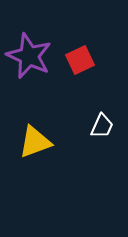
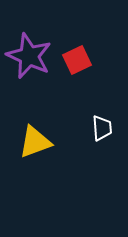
red square: moved 3 px left
white trapezoid: moved 2 px down; rotated 28 degrees counterclockwise
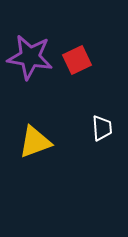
purple star: moved 1 px right, 1 px down; rotated 15 degrees counterclockwise
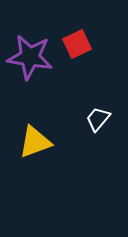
red square: moved 16 px up
white trapezoid: moved 4 px left, 9 px up; rotated 136 degrees counterclockwise
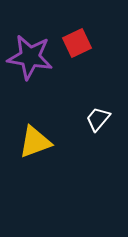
red square: moved 1 px up
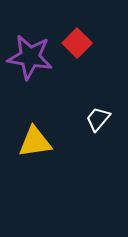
red square: rotated 20 degrees counterclockwise
yellow triangle: rotated 12 degrees clockwise
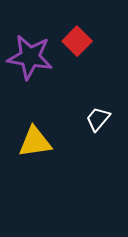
red square: moved 2 px up
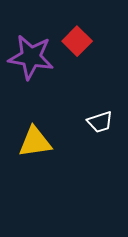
purple star: moved 1 px right
white trapezoid: moved 2 px right, 3 px down; rotated 148 degrees counterclockwise
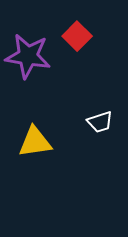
red square: moved 5 px up
purple star: moved 3 px left, 1 px up
